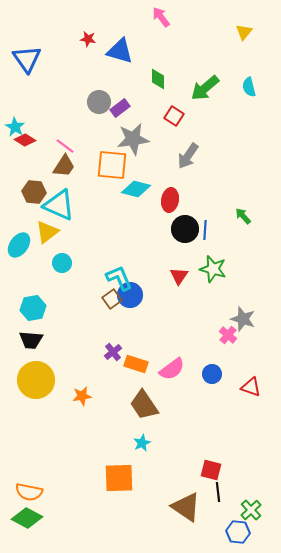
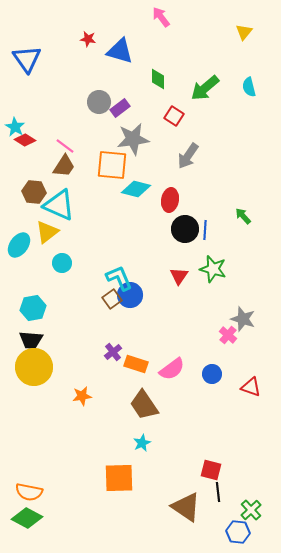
yellow circle at (36, 380): moved 2 px left, 13 px up
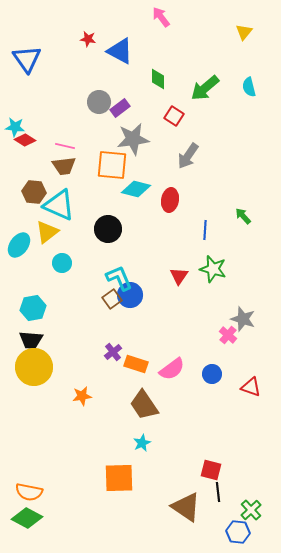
blue triangle at (120, 51): rotated 12 degrees clockwise
cyan star at (15, 127): rotated 24 degrees counterclockwise
pink line at (65, 146): rotated 24 degrees counterclockwise
brown trapezoid at (64, 166): rotated 50 degrees clockwise
black circle at (185, 229): moved 77 px left
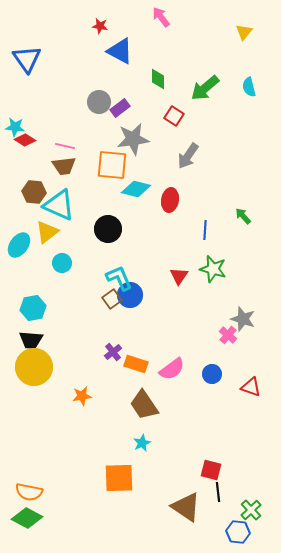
red star at (88, 39): moved 12 px right, 13 px up
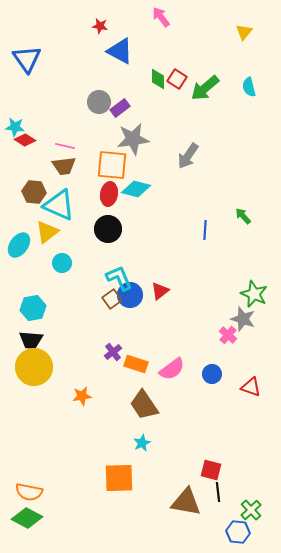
red square at (174, 116): moved 3 px right, 37 px up
red ellipse at (170, 200): moved 61 px left, 6 px up
green star at (213, 269): moved 41 px right, 25 px down; rotated 8 degrees clockwise
red triangle at (179, 276): moved 19 px left, 15 px down; rotated 18 degrees clockwise
brown triangle at (186, 507): moved 5 px up; rotated 24 degrees counterclockwise
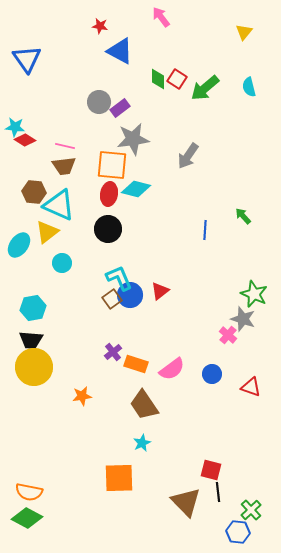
brown triangle at (186, 502): rotated 36 degrees clockwise
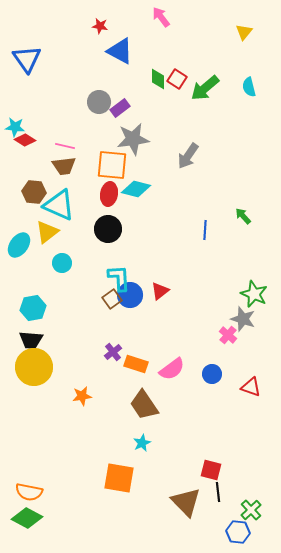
cyan L-shape at (119, 278): rotated 20 degrees clockwise
orange square at (119, 478): rotated 12 degrees clockwise
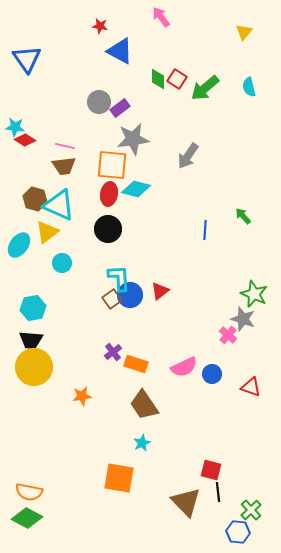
brown hexagon at (34, 192): moved 1 px right, 7 px down; rotated 10 degrees clockwise
pink semicircle at (172, 369): moved 12 px right, 2 px up; rotated 12 degrees clockwise
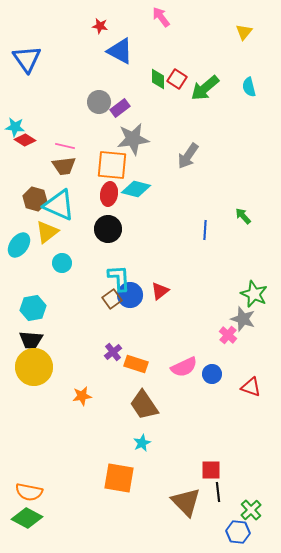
red square at (211, 470): rotated 15 degrees counterclockwise
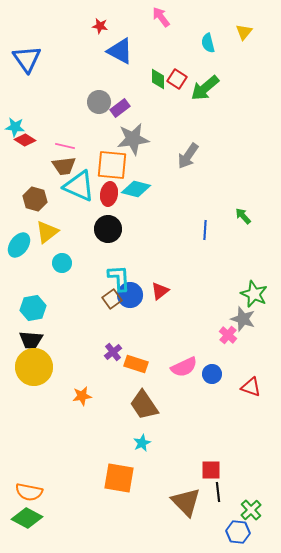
cyan semicircle at (249, 87): moved 41 px left, 44 px up
cyan triangle at (59, 205): moved 20 px right, 19 px up
